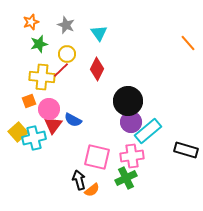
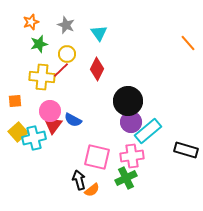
orange square: moved 14 px left; rotated 16 degrees clockwise
pink circle: moved 1 px right, 2 px down
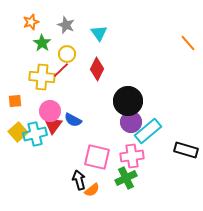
green star: moved 3 px right, 1 px up; rotated 24 degrees counterclockwise
cyan cross: moved 1 px right, 4 px up
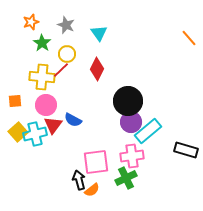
orange line: moved 1 px right, 5 px up
pink circle: moved 4 px left, 6 px up
pink square: moved 1 px left, 5 px down; rotated 20 degrees counterclockwise
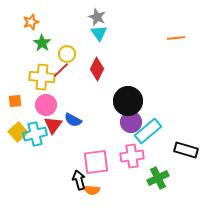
gray star: moved 31 px right, 8 px up
orange line: moved 13 px left; rotated 54 degrees counterclockwise
green cross: moved 32 px right
orange semicircle: rotated 42 degrees clockwise
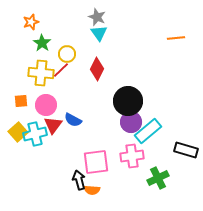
yellow cross: moved 1 px left, 4 px up
orange square: moved 6 px right
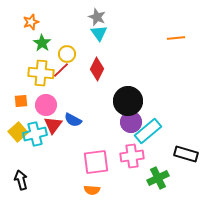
black rectangle: moved 4 px down
black arrow: moved 58 px left
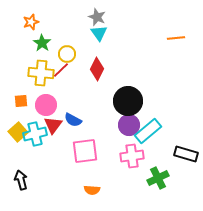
purple circle: moved 2 px left, 3 px down
pink square: moved 11 px left, 11 px up
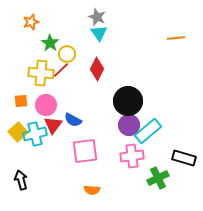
green star: moved 8 px right
black rectangle: moved 2 px left, 4 px down
